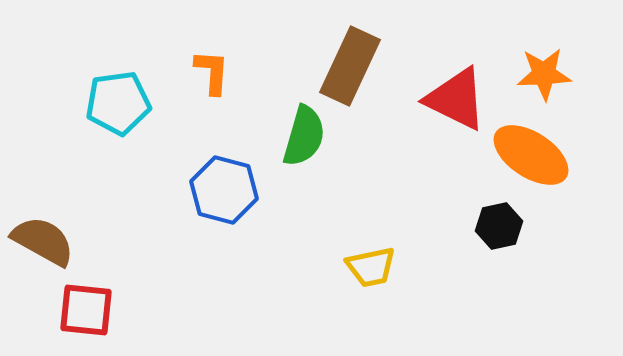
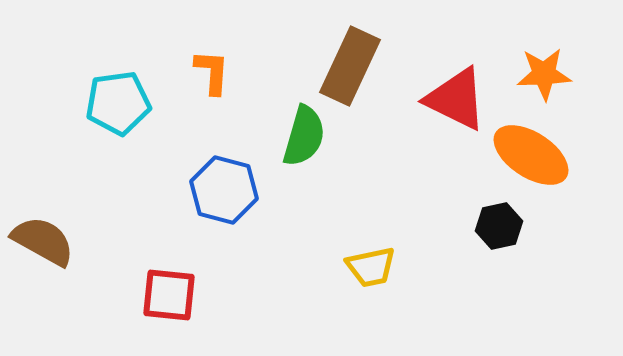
red square: moved 83 px right, 15 px up
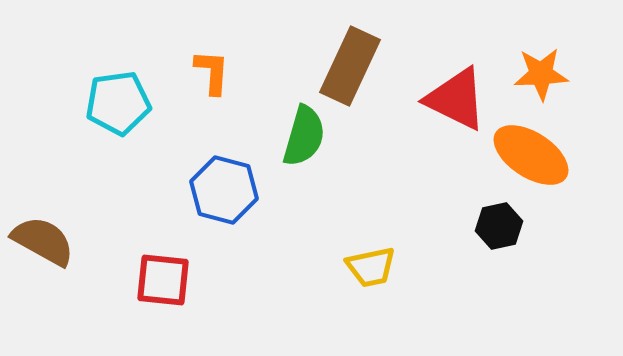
orange star: moved 3 px left
red square: moved 6 px left, 15 px up
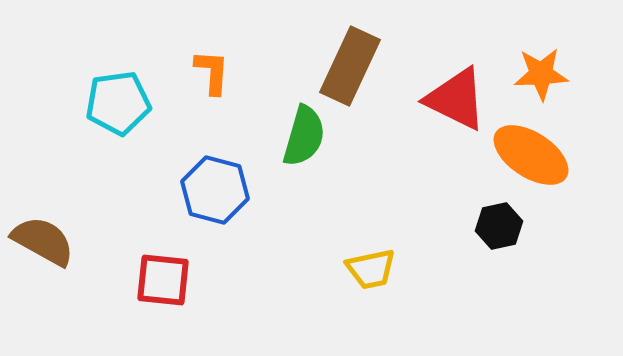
blue hexagon: moved 9 px left
yellow trapezoid: moved 2 px down
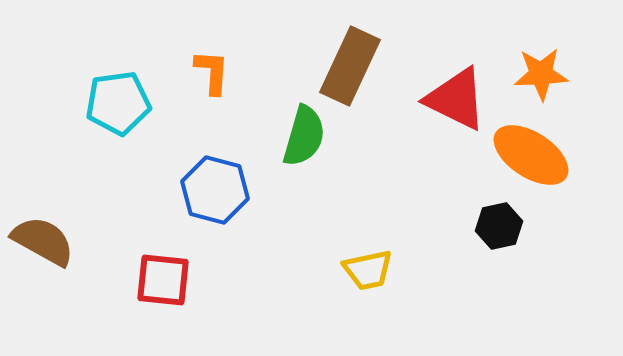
yellow trapezoid: moved 3 px left, 1 px down
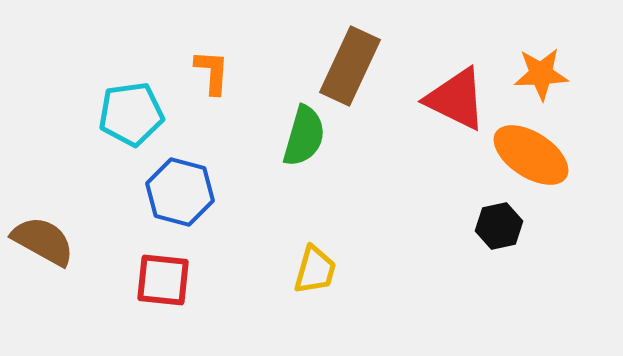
cyan pentagon: moved 13 px right, 11 px down
blue hexagon: moved 35 px left, 2 px down
yellow trapezoid: moved 53 px left; rotated 62 degrees counterclockwise
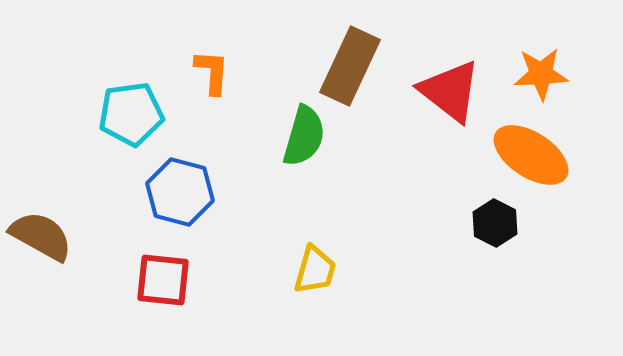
red triangle: moved 6 px left, 8 px up; rotated 12 degrees clockwise
black hexagon: moved 4 px left, 3 px up; rotated 21 degrees counterclockwise
brown semicircle: moved 2 px left, 5 px up
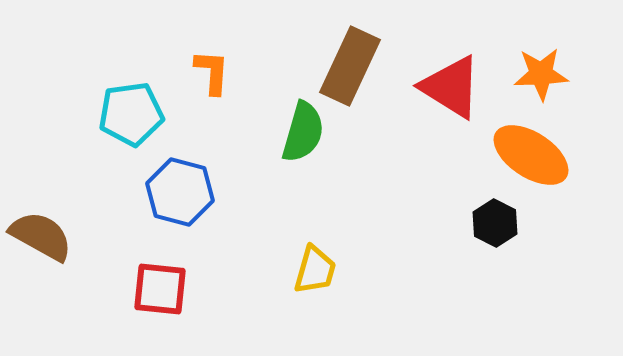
red triangle: moved 1 px right, 4 px up; rotated 6 degrees counterclockwise
green semicircle: moved 1 px left, 4 px up
red square: moved 3 px left, 9 px down
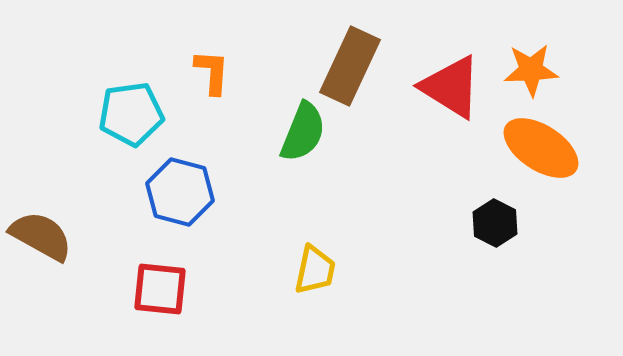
orange star: moved 10 px left, 4 px up
green semicircle: rotated 6 degrees clockwise
orange ellipse: moved 10 px right, 7 px up
yellow trapezoid: rotated 4 degrees counterclockwise
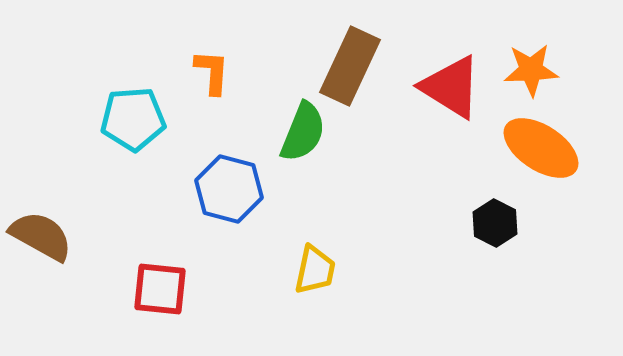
cyan pentagon: moved 2 px right, 5 px down; rotated 4 degrees clockwise
blue hexagon: moved 49 px right, 3 px up
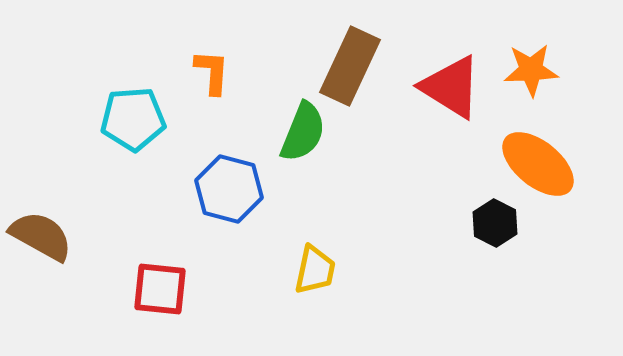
orange ellipse: moved 3 px left, 16 px down; rotated 6 degrees clockwise
